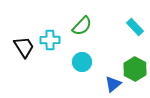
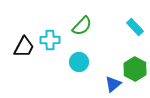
black trapezoid: rotated 60 degrees clockwise
cyan circle: moved 3 px left
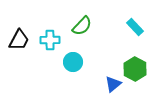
black trapezoid: moved 5 px left, 7 px up
cyan circle: moved 6 px left
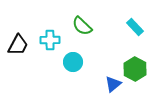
green semicircle: rotated 90 degrees clockwise
black trapezoid: moved 1 px left, 5 px down
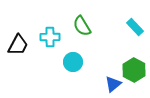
green semicircle: rotated 15 degrees clockwise
cyan cross: moved 3 px up
green hexagon: moved 1 px left, 1 px down
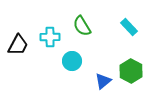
cyan rectangle: moved 6 px left
cyan circle: moved 1 px left, 1 px up
green hexagon: moved 3 px left, 1 px down
blue triangle: moved 10 px left, 3 px up
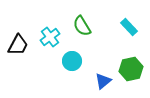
cyan cross: rotated 36 degrees counterclockwise
green hexagon: moved 2 px up; rotated 20 degrees clockwise
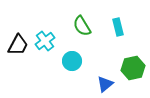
cyan rectangle: moved 11 px left; rotated 30 degrees clockwise
cyan cross: moved 5 px left, 4 px down
green hexagon: moved 2 px right, 1 px up
blue triangle: moved 2 px right, 3 px down
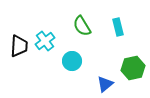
black trapezoid: moved 1 px right, 1 px down; rotated 25 degrees counterclockwise
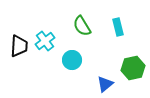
cyan circle: moved 1 px up
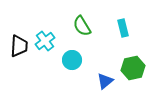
cyan rectangle: moved 5 px right, 1 px down
blue triangle: moved 3 px up
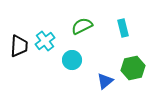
green semicircle: rotated 95 degrees clockwise
